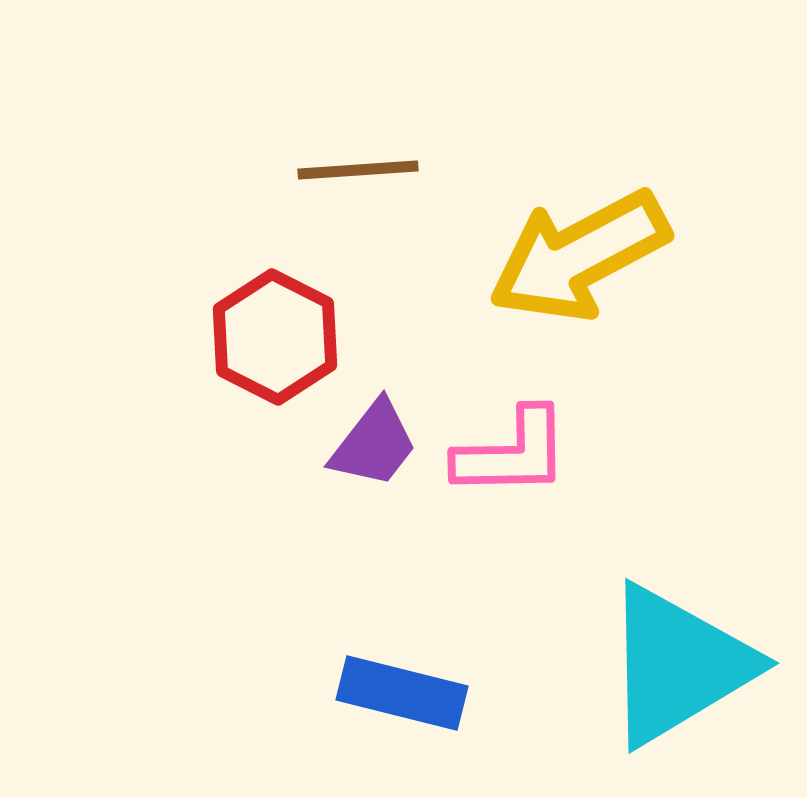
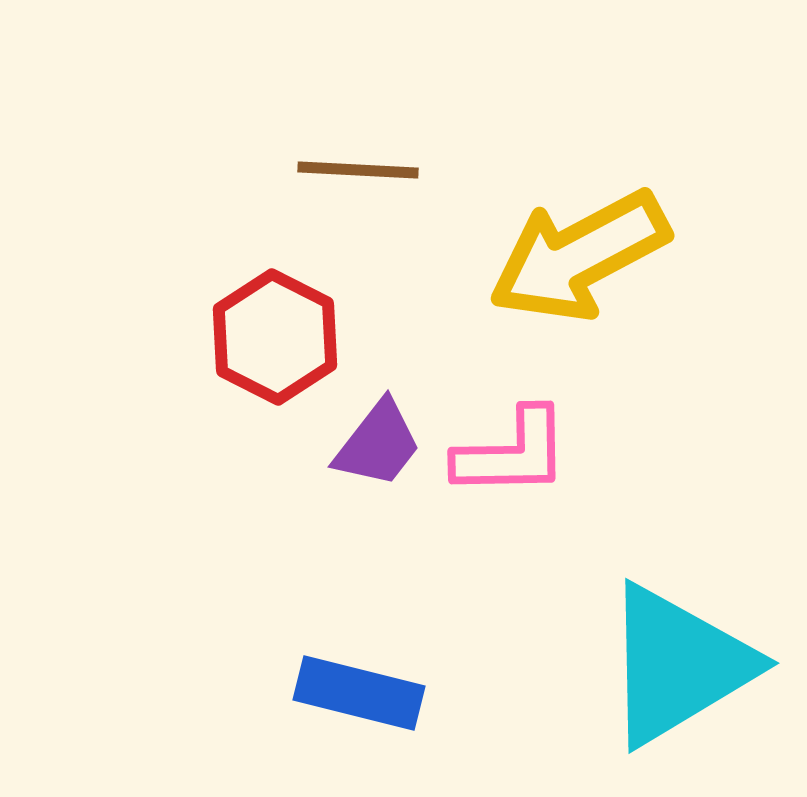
brown line: rotated 7 degrees clockwise
purple trapezoid: moved 4 px right
blue rectangle: moved 43 px left
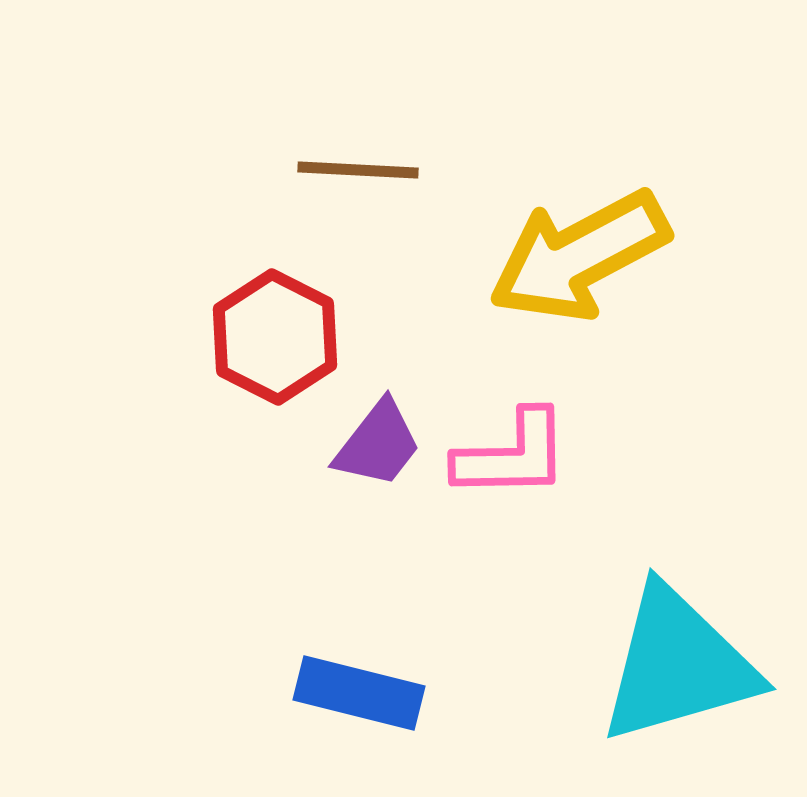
pink L-shape: moved 2 px down
cyan triangle: rotated 15 degrees clockwise
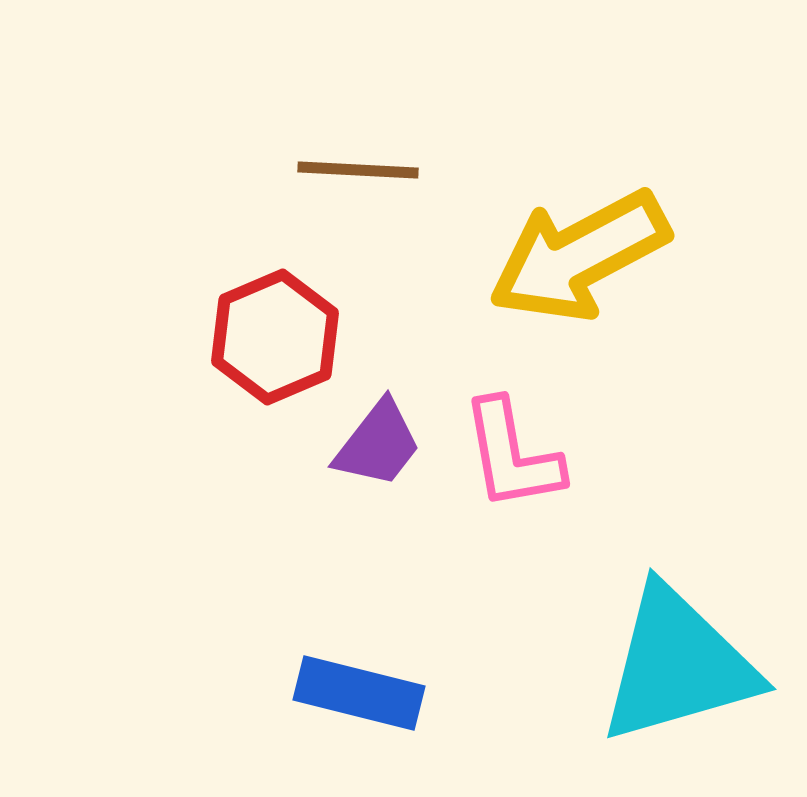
red hexagon: rotated 10 degrees clockwise
pink L-shape: rotated 81 degrees clockwise
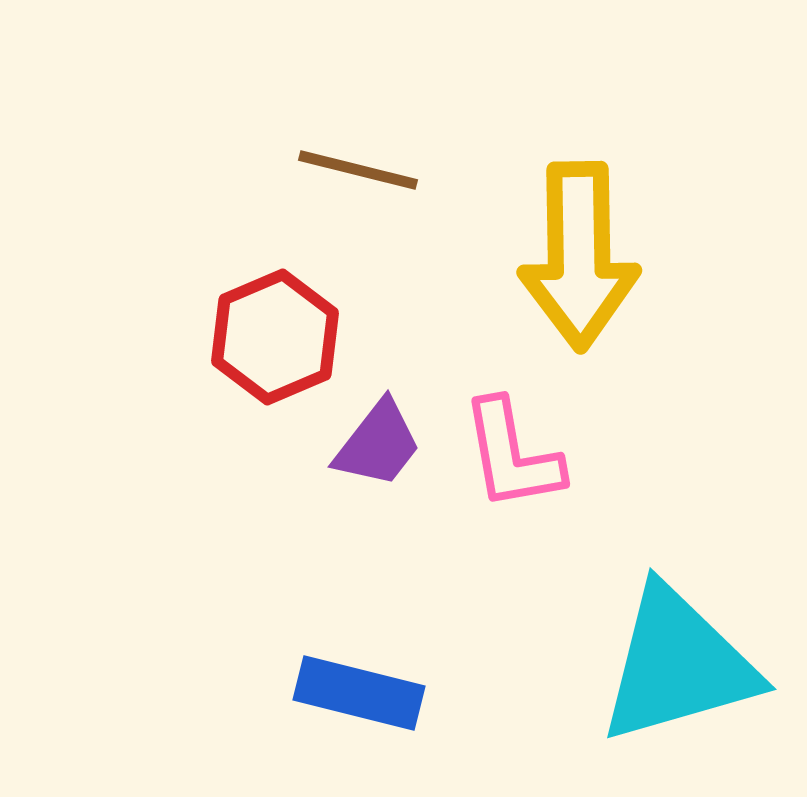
brown line: rotated 11 degrees clockwise
yellow arrow: rotated 63 degrees counterclockwise
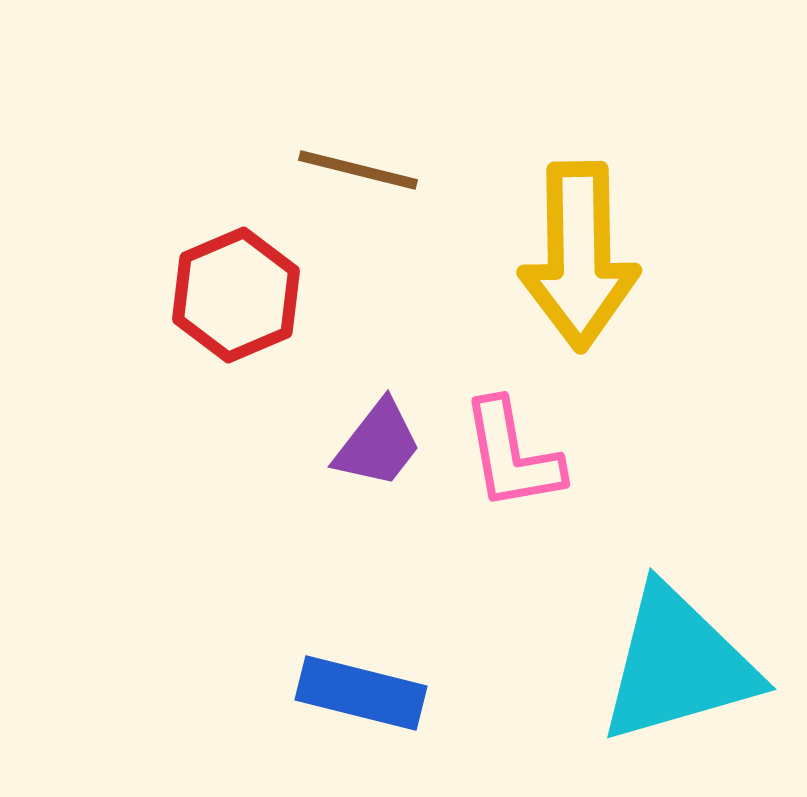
red hexagon: moved 39 px left, 42 px up
blue rectangle: moved 2 px right
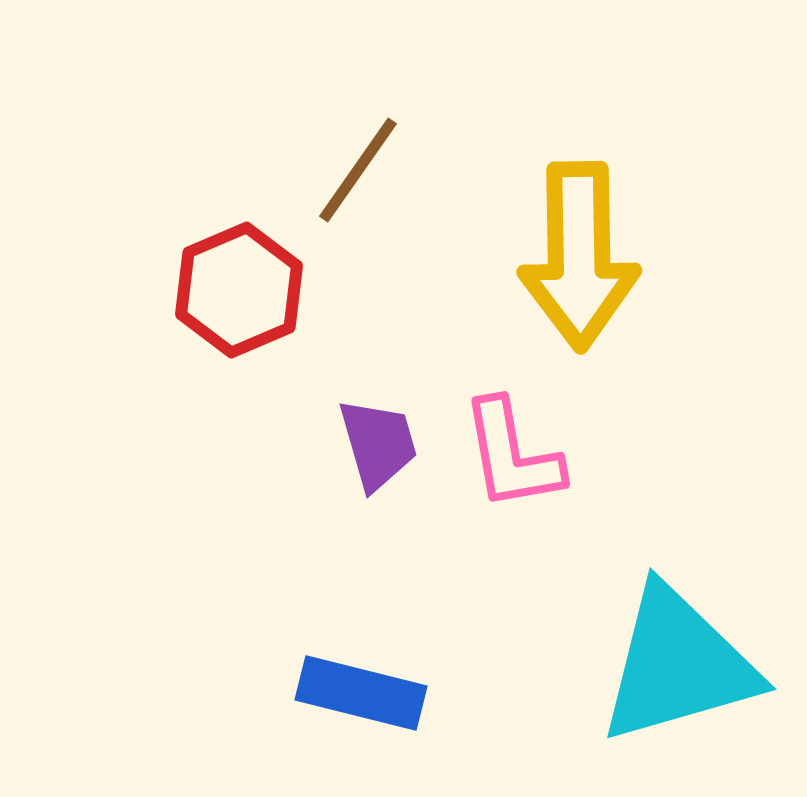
brown line: rotated 69 degrees counterclockwise
red hexagon: moved 3 px right, 5 px up
purple trapezoid: rotated 54 degrees counterclockwise
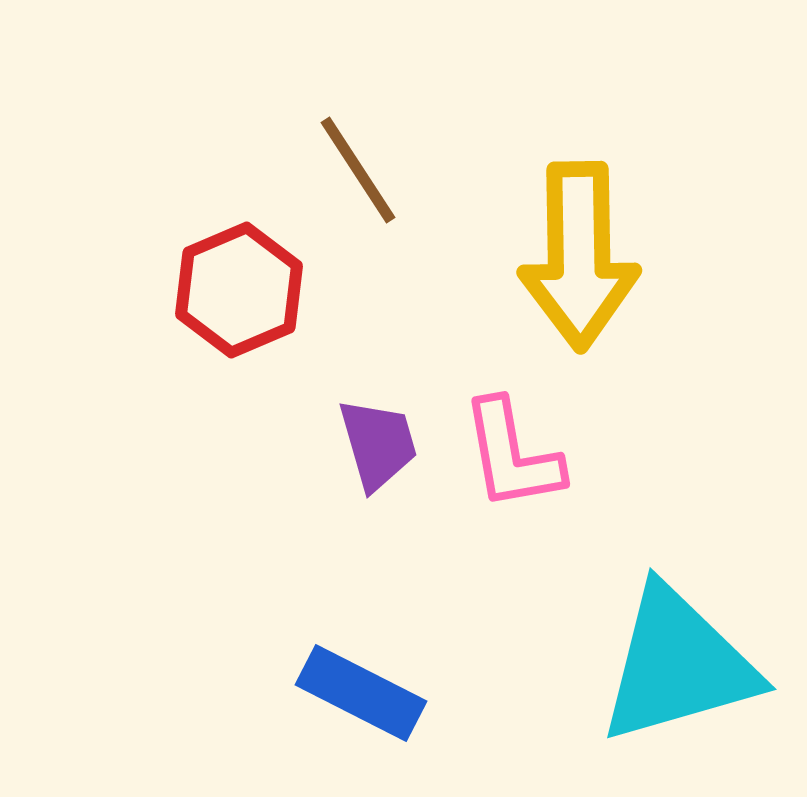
brown line: rotated 68 degrees counterclockwise
blue rectangle: rotated 13 degrees clockwise
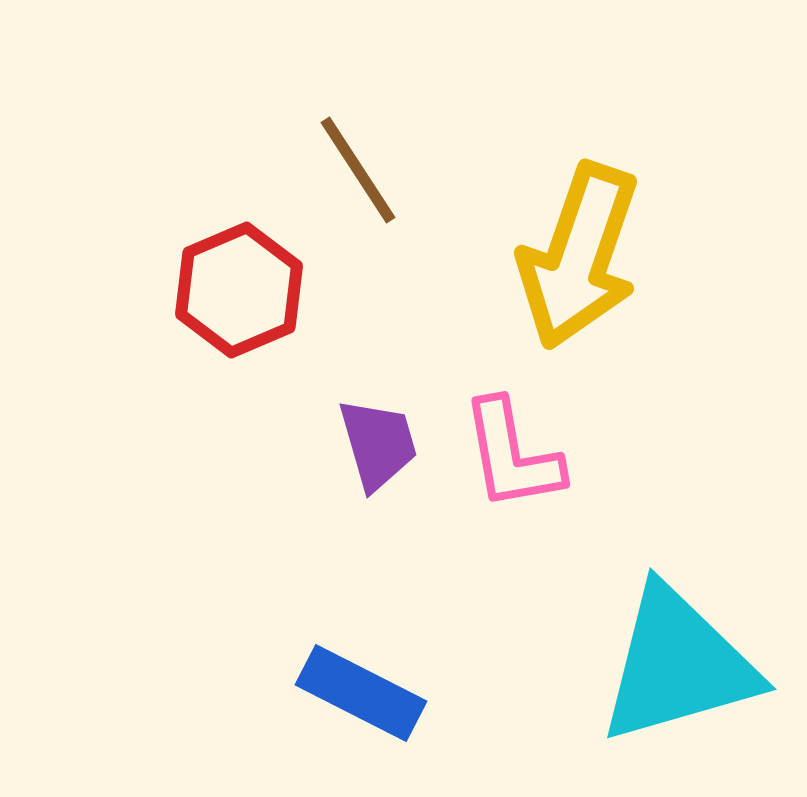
yellow arrow: rotated 20 degrees clockwise
